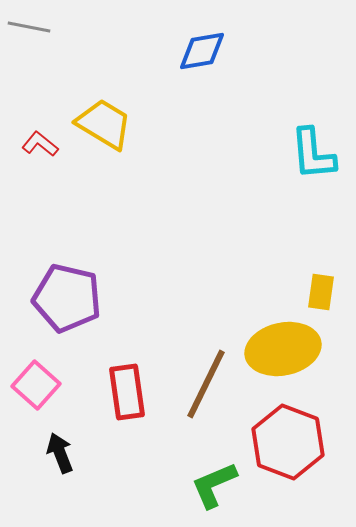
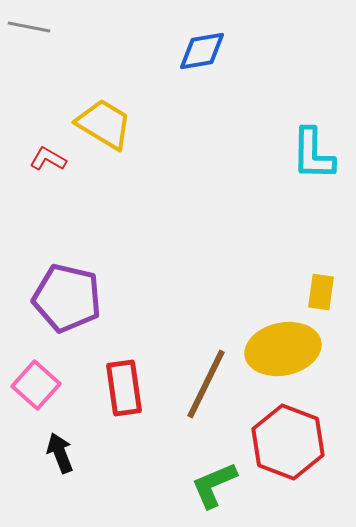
red L-shape: moved 8 px right, 15 px down; rotated 9 degrees counterclockwise
cyan L-shape: rotated 6 degrees clockwise
red rectangle: moved 3 px left, 4 px up
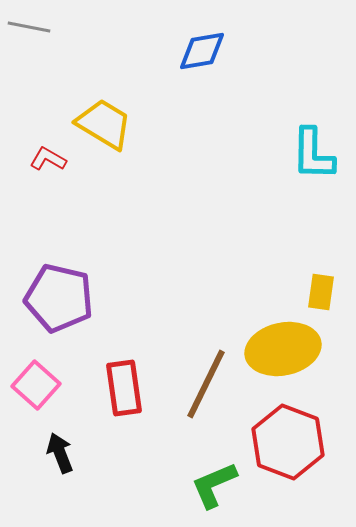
purple pentagon: moved 8 px left
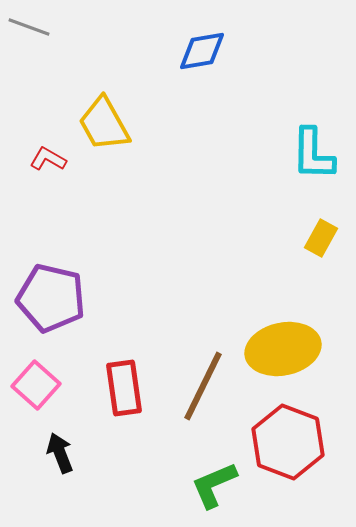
gray line: rotated 9 degrees clockwise
yellow trapezoid: rotated 150 degrees counterclockwise
yellow rectangle: moved 54 px up; rotated 21 degrees clockwise
purple pentagon: moved 8 px left
brown line: moved 3 px left, 2 px down
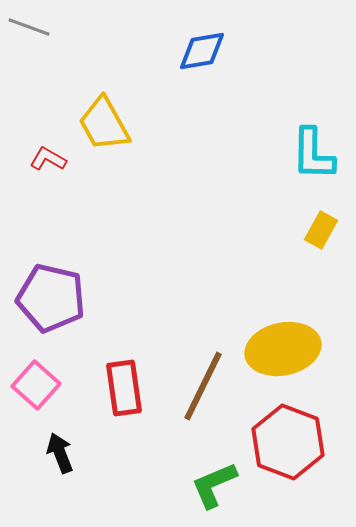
yellow rectangle: moved 8 px up
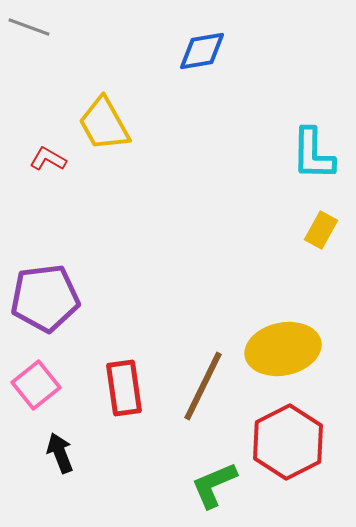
purple pentagon: moved 6 px left; rotated 20 degrees counterclockwise
pink square: rotated 9 degrees clockwise
red hexagon: rotated 12 degrees clockwise
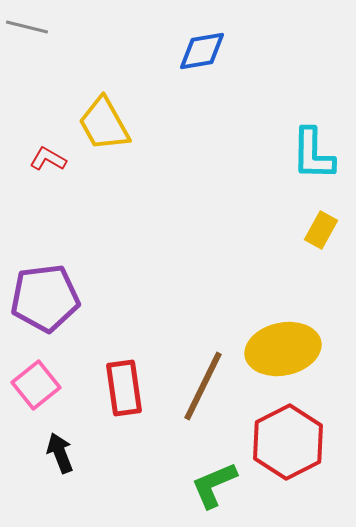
gray line: moved 2 px left; rotated 6 degrees counterclockwise
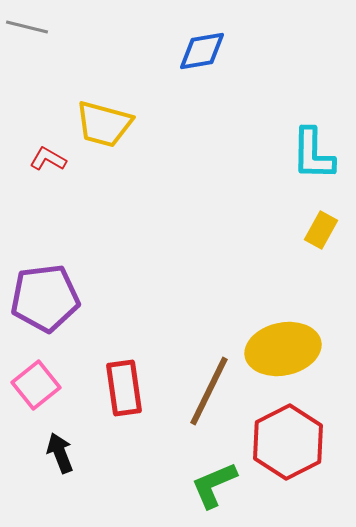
yellow trapezoid: rotated 46 degrees counterclockwise
brown line: moved 6 px right, 5 px down
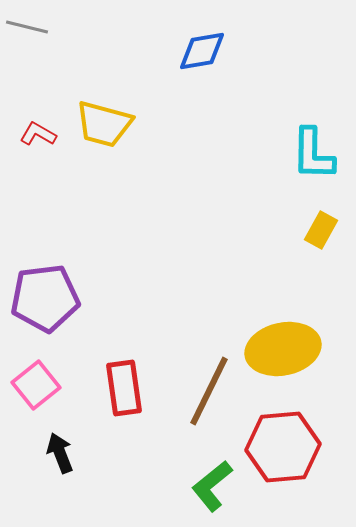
red L-shape: moved 10 px left, 25 px up
red hexagon: moved 5 px left, 5 px down; rotated 22 degrees clockwise
green L-shape: moved 2 px left, 1 px down; rotated 16 degrees counterclockwise
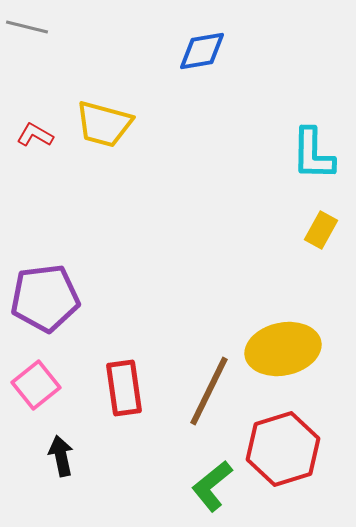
red L-shape: moved 3 px left, 1 px down
red hexagon: moved 2 px down; rotated 12 degrees counterclockwise
black arrow: moved 1 px right, 3 px down; rotated 9 degrees clockwise
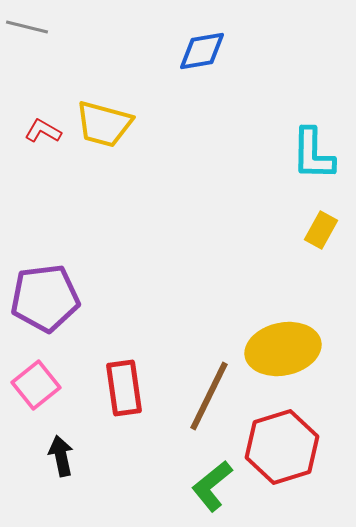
red L-shape: moved 8 px right, 4 px up
brown line: moved 5 px down
red hexagon: moved 1 px left, 2 px up
